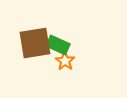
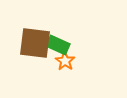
brown square: rotated 16 degrees clockwise
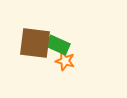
orange star: rotated 18 degrees counterclockwise
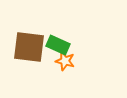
brown square: moved 6 px left, 4 px down
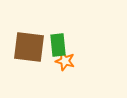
green rectangle: rotated 60 degrees clockwise
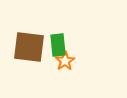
orange star: rotated 24 degrees clockwise
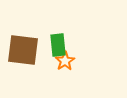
brown square: moved 6 px left, 3 px down
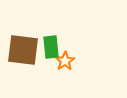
green rectangle: moved 7 px left, 2 px down
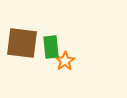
brown square: moved 1 px left, 7 px up
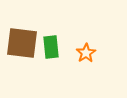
orange star: moved 21 px right, 8 px up
